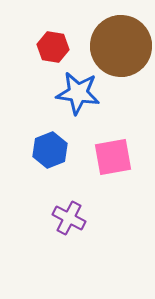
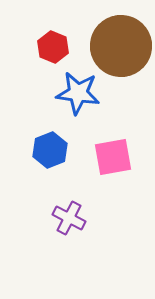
red hexagon: rotated 12 degrees clockwise
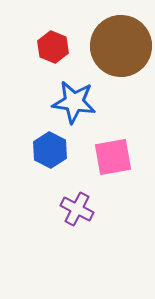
blue star: moved 4 px left, 9 px down
blue hexagon: rotated 12 degrees counterclockwise
purple cross: moved 8 px right, 9 px up
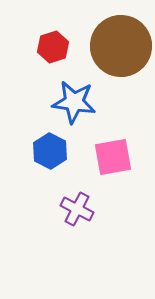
red hexagon: rotated 20 degrees clockwise
blue hexagon: moved 1 px down
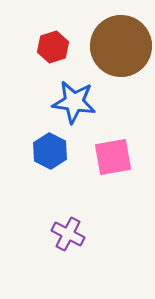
purple cross: moved 9 px left, 25 px down
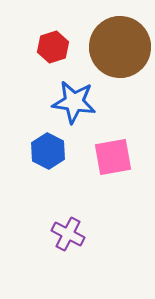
brown circle: moved 1 px left, 1 px down
blue hexagon: moved 2 px left
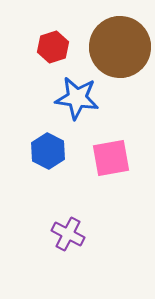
blue star: moved 3 px right, 4 px up
pink square: moved 2 px left, 1 px down
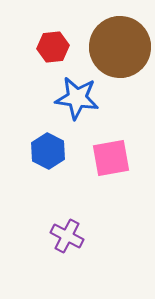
red hexagon: rotated 12 degrees clockwise
purple cross: moved 1 px left, 2 px down
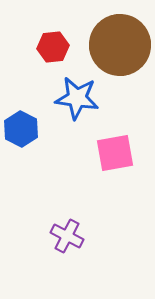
brown circle: moved 2 px up
blue hexagon: moved 27 px left, 22 px up
pink square: moved 4 px right, 5 px up
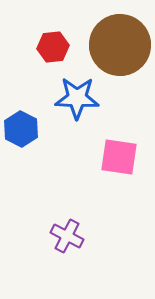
blue star: rotated 6 degrees counterclockwise
pink square: moved 4 px right, 4 px down; rotated 18 degrees clockwise
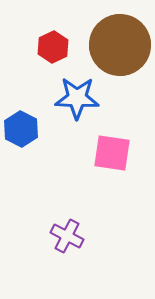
red hexagon: rotated 20 degrees counterclockwise
pink square: moved 7 px left, 4 px up
